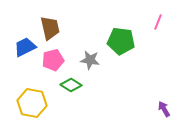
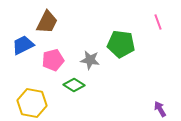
pink line: rotated 42 degrees counterclockwise
brown trapezoid: moved 3 px left, 6 px up; rotated 40 degrees clockwise
green pentagon: moved 3 px down
blue trapezoid: moved 2 px left, 2 px up
green diamond: moved 3 px right
purple arrow: moved 4 px left
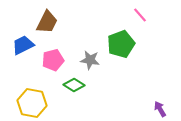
pink line: moved 18 px left, 7 px up; rotated 21 degrees counterclockwise
green pentagon: rotated 28 degrees counterclockwise
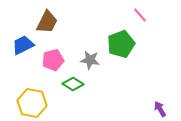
green diamond: moved 1 px left, 1 px up
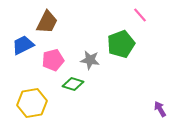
green diamond: rotated 15 degrees counterclockwise
yellow hexagon: rotated 20 degrees counterclockwise
